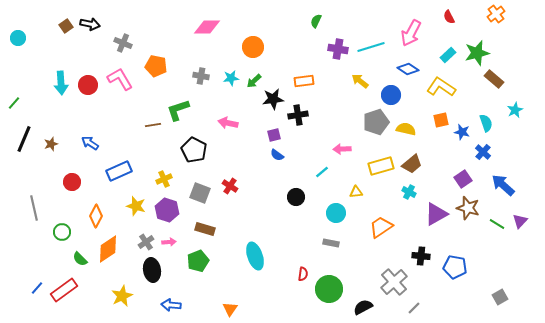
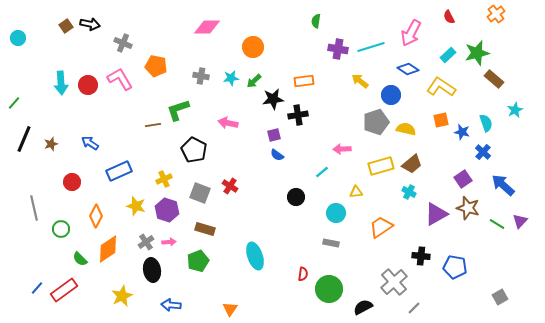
green semicircle at (316, 21): rotated 16 degrees counterclockwise
green circle at (62, 232): moved 1 px left, 3 px up
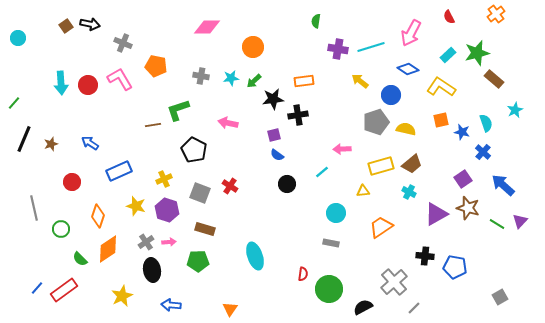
yellow triangle at (356, 192): moved 7 px right, 1 px up
black circle at (296, 197): moved 9 px left, 13 px up
orange diamond at (96, 216): moved 2 px right; rotated 10 degrees counterclockwise
black cross at (421, 256): moved 4 px right
green pentagon at (198, 261): rotated 20 degrees clockwise
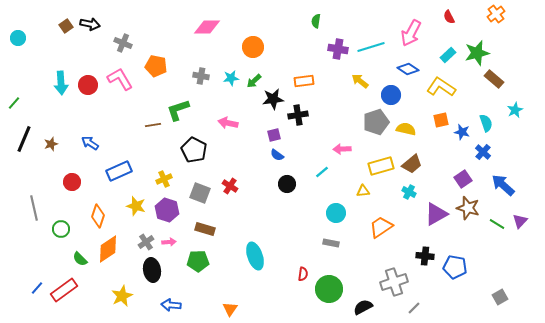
gray cross at (394, 282): rotated 24 degrees clockwise
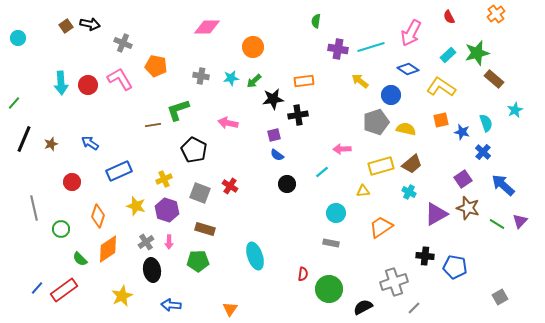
pink arrow at (169, 242): rotated 96 degrees clockwise
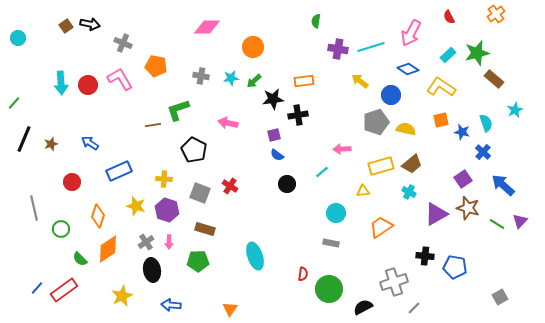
yellow cross at (164, 179): rotated 28 degrees clockwise
